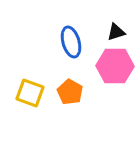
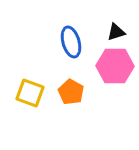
orange pentagon: moved 1 px right
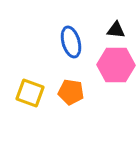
black triangle: moved 2 px up; rotated 24 degrees clockwise
pink hexagon: moved 1 px right, 1 px up
orange pentagon: rotated 20 degrees counterclockwise
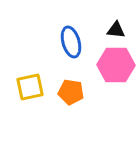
yellow square: moved 6 px up; rotated 32 degrees counterclockwise
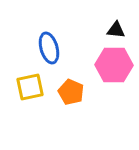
blue ellipse: moved 22 px left, 6 px down
pink hexagon: moved 2 px left
orange pentagon: rotated 15 degrees clockwise
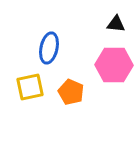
black triangle: moved 6 px up
blue ellipse: rotated 28 degrees clockwise
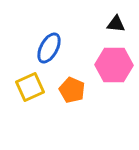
blue ellipse: rotated 16 degrees clockwise
yellow square: rotated 12 degrees counterclockwise
orange pentagon: moved 1 px right, 2 px up
